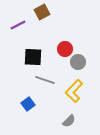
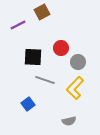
red circle: moved 4 px left, 1 px up
yellow L-shape: moved 1 px right, 3 px up
gray semicircle: rotated 32 degrees clockwise
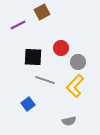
yellow L-shape: moved 2 px up
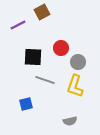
yellow L-shape: rotated 25 degrees counterclockwise
blue square: moved 2 px left; rotated 24 degrees clockwise
gray semicircle: moved 1 px right
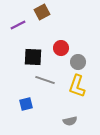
yellow L-shape: moved 2 px right
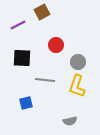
red circle: moved 5 px left, 3 px up
black square: moved 11 px left, 1 px down
gray line: rotated 12 degrees counterclockwise
blue square: moved 1 px up
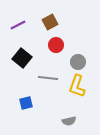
brown square: moved 8 px right, 10 px down
black square: rotated 36 degrees clockwise
gray line: moved 3 px right, 2 px up
gray semicircle: moved 1 px left
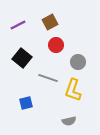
gray line: rotated 12 degrees clockwise
yellow L-shape: moved 4 px left, 4 px down
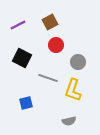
black square: rotated 12 degrees counterclockwise
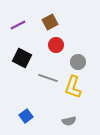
yellow L-shape: moved 3 px up
blue square: moved 13 px down; rotated 24 degrees counterclockwise
